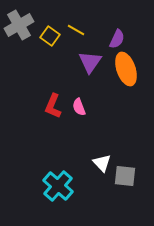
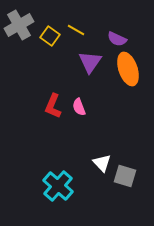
purple semicircle: rotated 90 degrees clockwise
orange ellipse: moved 2 px right
gray square: rotated 10 degrees clockwise
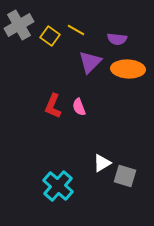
purple semicircle: rotated 18 degrees counterclockwise
purple triangle: rotated 10 degrees clockwise
orange ellipse: rotated 68 degrees counterclockwise
white triangle: rotated 42 degrees clockwise
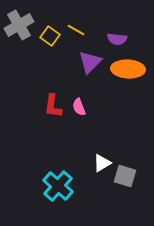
red L-shape: rotated 15 degrees counterclockwise
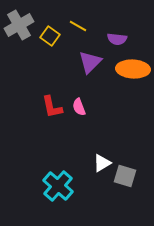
yellow line: moved 2 px right, 4 px up
orange ellipse: moved 5 px right
red L-shape: moved 1 px left, 1 px down; rotated 20 degrees counterclockwise
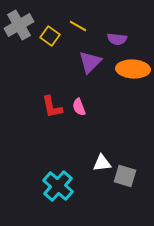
white triangle: rotated 24 degrees clockwise
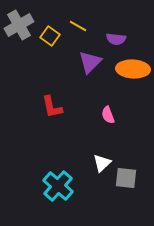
purple semicircle: moved 1 px left
pink semicircle: moved 29 px right, 8 px down
white triangle: rotated 36 degrees counterclockwise
gray square: moved 1 px right, 2 px down; rotated 10 degrees counterclockwise
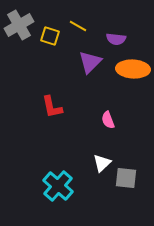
yellow square: rotated 18 degrees counterclockwise
pink semicircle: moved 5 px down
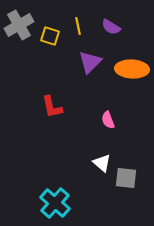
yellow line: rotated 48 degrees clockwise
purple semicircle: moved 5 px left, 12 px up; rotated 24 degrees clockwise
orange ellipse: moved 1 px left
white triangle: rotated 36 degrees counterclockwise
cyan cross: moved 3 px left, 17 px down
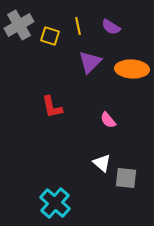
pink semicircle: rotated 18 degrees counterclockwise
